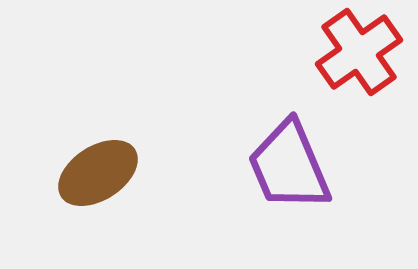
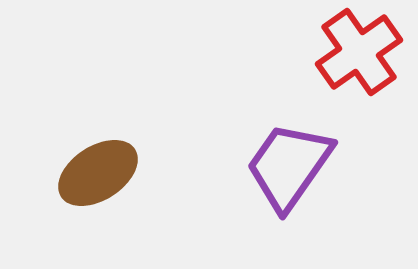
purple trapezoid: rotated 58 degrees clockwise
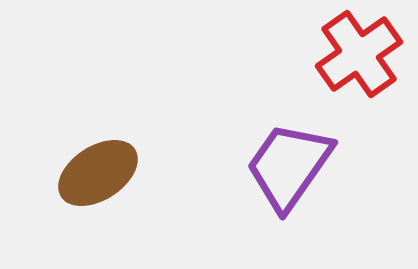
red cross: moved 2 px down
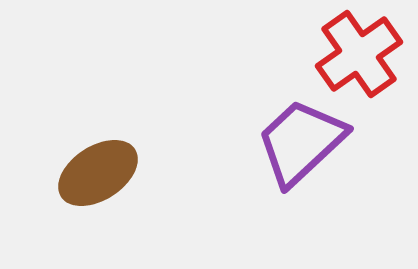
purple trapezoid: moved 12 px right, 24 px up; rotated 12 degrees clockwise
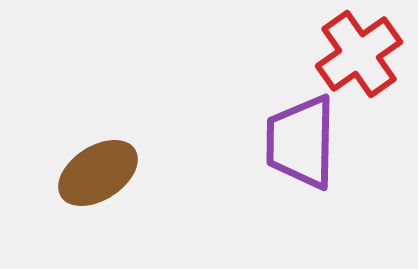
purple trapezoid: rotated 46 degrees counterclockwise
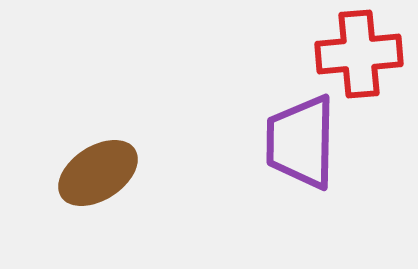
red cross: rotated 30 degrees clockwise
